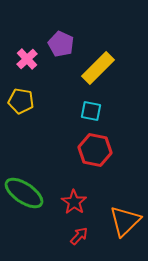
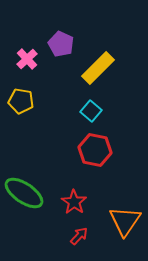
cyan square: rotated 30 degrees clockwise
orange triangle: rotated 12 degrees counterclockwise
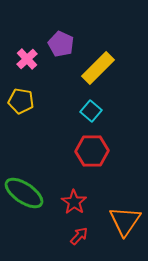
red hexagon: moved 3 px left, 1 px down; rotated 12 degrees counterclockwise
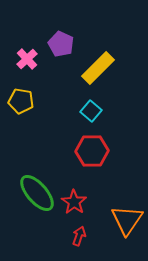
green ellipse: moved 13 px right; rotated 15 degrees clockwise
orange triangle: moved 2 px right, 1 px up
red arrow: rotated 24 degrees counterclockwise
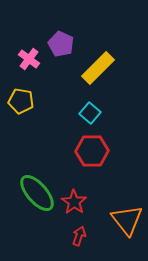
pink cross: moved 2 px right; rotated 10 degrees counterclockwise
cyan square: moved 1 px left, 2 px down
orange triangle: rotated 12 degrees counterclockwise
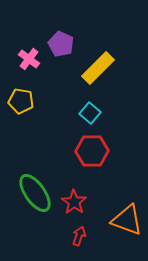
green ellipse: moved 2 px left; rotated 6 degrees clockwise
orange triangle: rotated 32 degrees counterclockwise
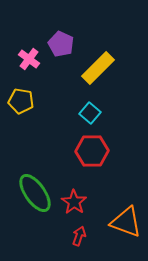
orange triangle: moved 1 px left, 2 px down
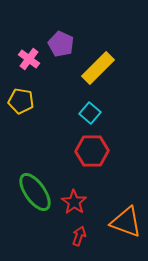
green ellipse: moved 1 px up
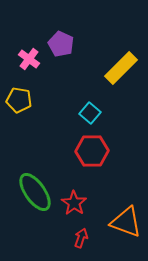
yellow rectangle: moved 23 px right
yellow pentagon: moved 2 px left, 1 px up
red star: moved 1 px down
red arrow: moved 2 px right, 2 px down
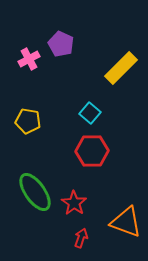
pink cross: rotated 25 degrees clockwise
yellow pentagon: moved 9 px right, 21 px down
